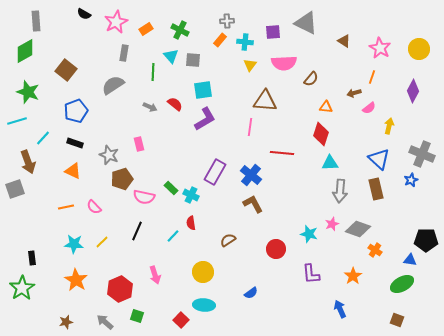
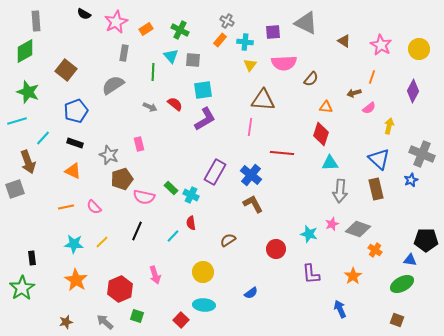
gray cross at (227, 21): rotated 32 degrees clockwise
pink star at (380, 48): moved 1 px right, 3 px up
brown triangle at (265, 101): moved 2 px left, 1 px up
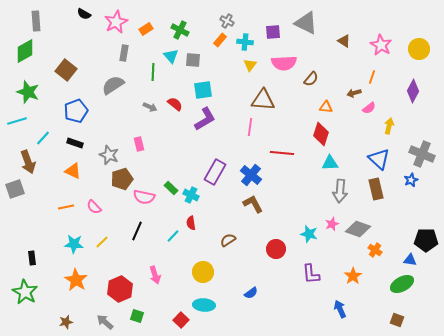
green star at (22, 288): moved 3 px right, 4 px down; rotated 10 degrees counterclockwise
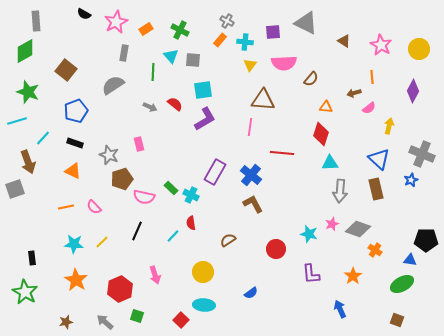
orange line at (372, 77): rotated 24 degrees counterclockwise
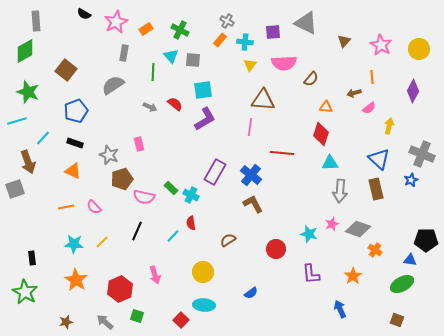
brown triangle at (344, 41): rotated 40 degrees clockwise
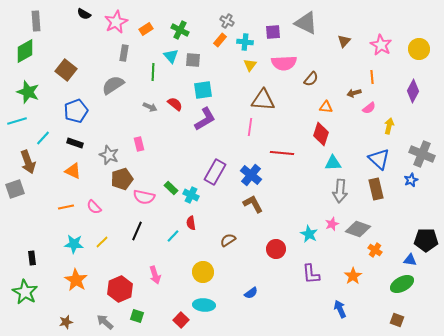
cyan triangle at (330, 163): moved 3 px right
cyan star at (309, 234): rotated 12 degrees clockwise
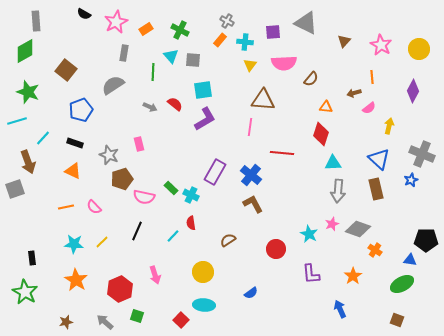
blue pentagon at (76, 111): moved 5 px right, 1 px up
gray arrow at (340, 191): moved 2 px left
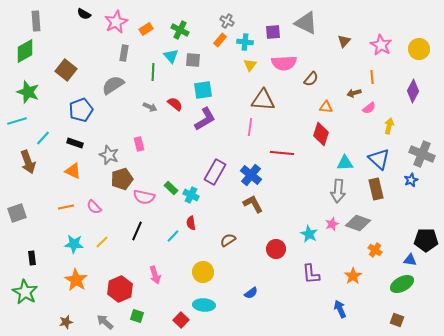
cyan triangle at (333, 163): moved 12 px right
gray square at (15, 189): moved 2 px right, 24 px down
gray diamond at (358, 229): moved 6 px up
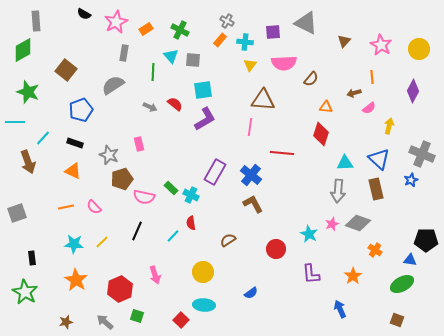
green diamond at (25, 51): moved 2 px left, 1 px up
cyan line at (17, 121): moved 2 px left, 1 px down; rotated 18 degrees clockwise
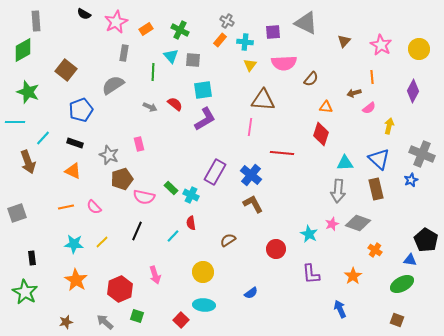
black pentagon at (426, 240): rotated 30 degrees clockwise
